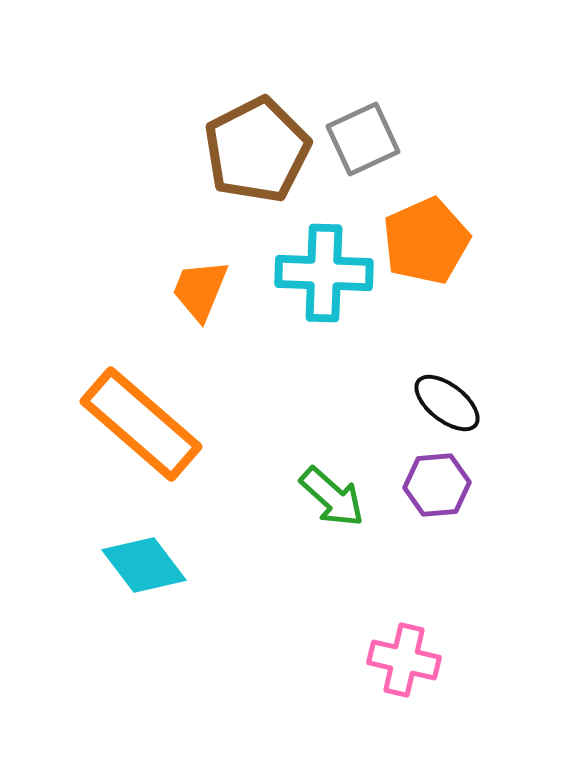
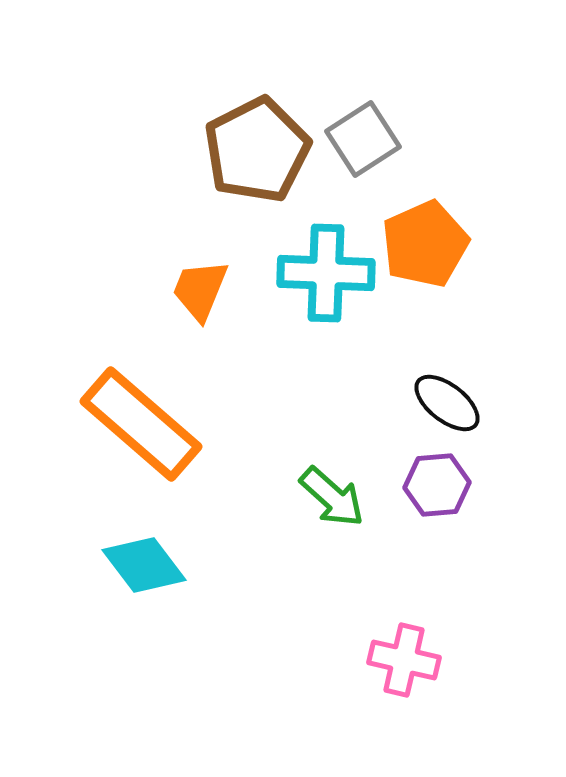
gray square: rotated 8 degrees counterclockwise
orange pentagon: moved 1 px left, 3 px down
cyan cross: moved 2 px right
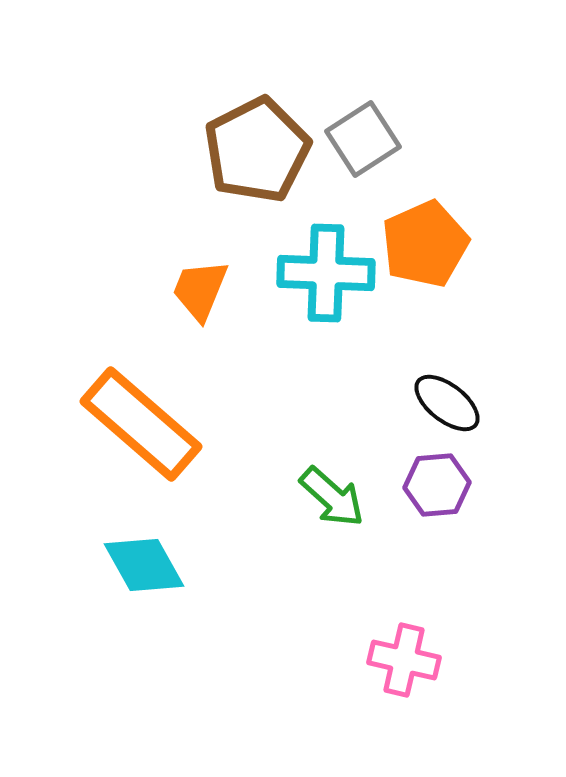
cyan diamond: rotated 8 degrees clockwise
